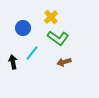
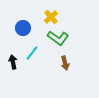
brown arrow: moved 1 px right, 1 px down; rotated 88 degrees counterclockwise
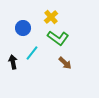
brown arrow: rotated 32 degrees counterclockwise
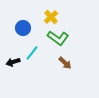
black arrow: rotated 96 degrees counterclockwise
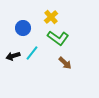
black arrow: moved 6 px up
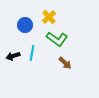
yellow cross: moved 2 px left
blue circle: moved 2 px right, 3 px up
green L-shape: moved 1 px left, 1 px down
cyan line: rotated 28 degrees counterclockwise
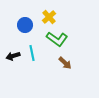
cyan line: rotated 21 degrees counterclockwise
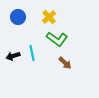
blue circle: moved 7 px left, 8 px up
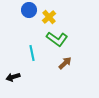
blue circle: moved 11 px right, 7 px up
black arrow: moved 21 px down
brown arrow: rotated 88 degrees counterclockwise
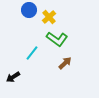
cyan line: rotated 49 degrees clockwise
black arrow: rotated 16 degrees counterclockwise
